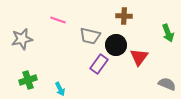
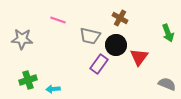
brown cross: moved 4 px left, 2 px down; rotated 28 degrees clockwise
gray star: rotated 15 degrees clockwise
cyan arrow: moved 7 px left; rotated 112 degrees clockwise
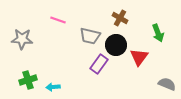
green arrow: moved 10 px left
cyan arrow: moved 2 px up
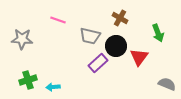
black circle: moved 1 px down
purple rectangle: moved 1 px left, 1 px up; rotated 12 degrees clockwise
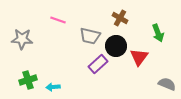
purple rectangle: moved 1 px down
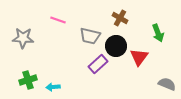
gray star: moved 1 px right, 1 px up
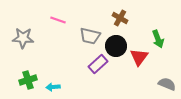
green arrow: moved 6 px down
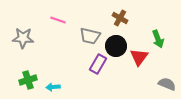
purple rectangle: rotated 18 degrees counterclockwise
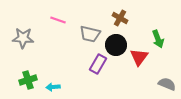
gray trapezoid: moved 2 px up
black circle: moved 1 px up
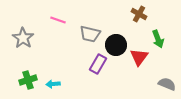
brown cross: moved 19 px right, 4 px up
gray star: rotated 30 degrees clockwise
cyan arrow: moved 3 px up
